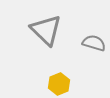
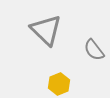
gray semicircle: moved 7 px down; rotated 145 degrees counterclockwise
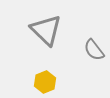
yellow hexagon: moved 14 px left, 2 px up
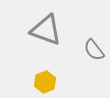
gray triangle: rotated 24 degrees counterclockwise
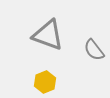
gray triangle: moved 2 px right, 5 px down
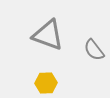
yellow hexagon: moved 1 px right, 1 px down; rotated 20 degrees clockwise
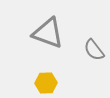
gray triangle: moved 2 px up
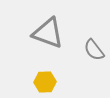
yellow hexagon: moved 1 px left, 1 px up
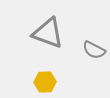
gray semicircle: rotated 25 degrees counterclockwise
